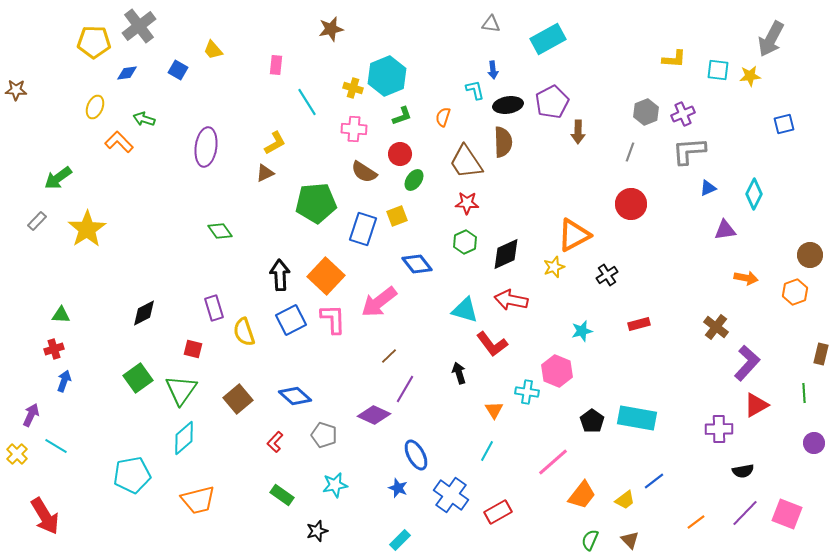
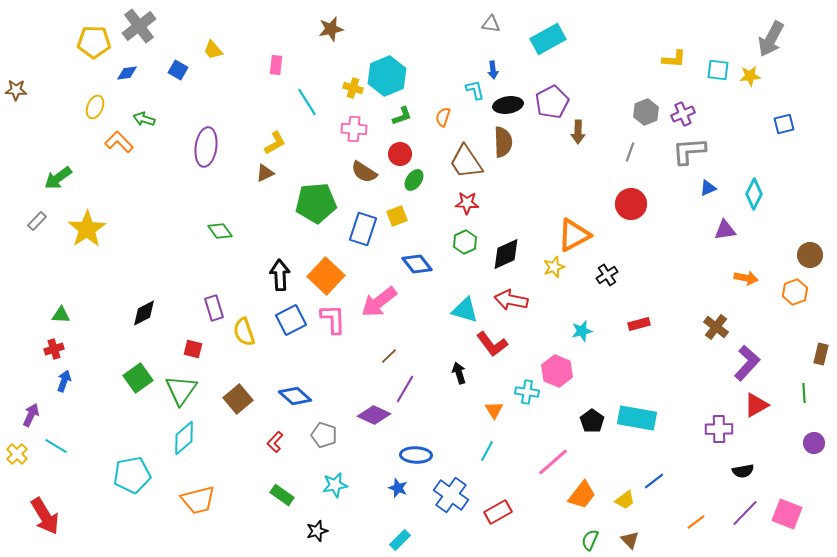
blue ellipse at (416, 455): rotated 60 degrees counterclockwise
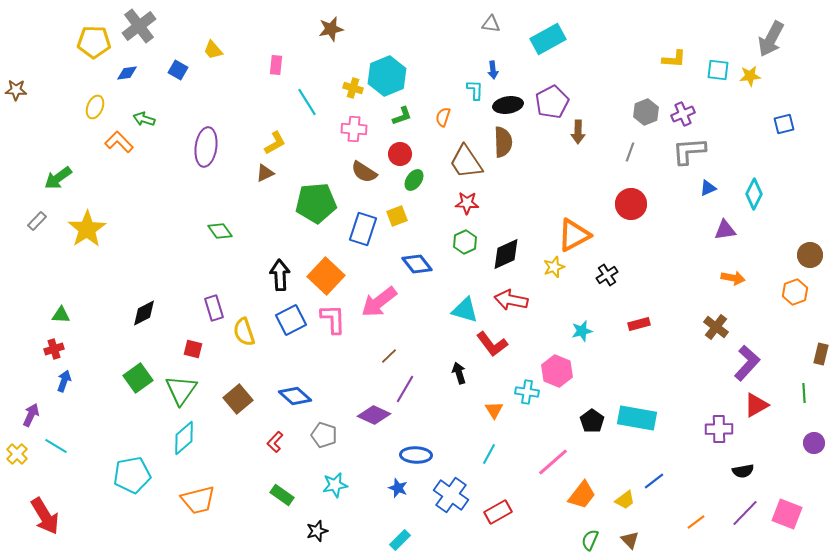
cyan L-shape at (475, 90): rotated 15 degrees clockwise
orange arrow at (746, 278): moved 13 px left
cyan line at (487, 451): moved 2 px right, 3 px down
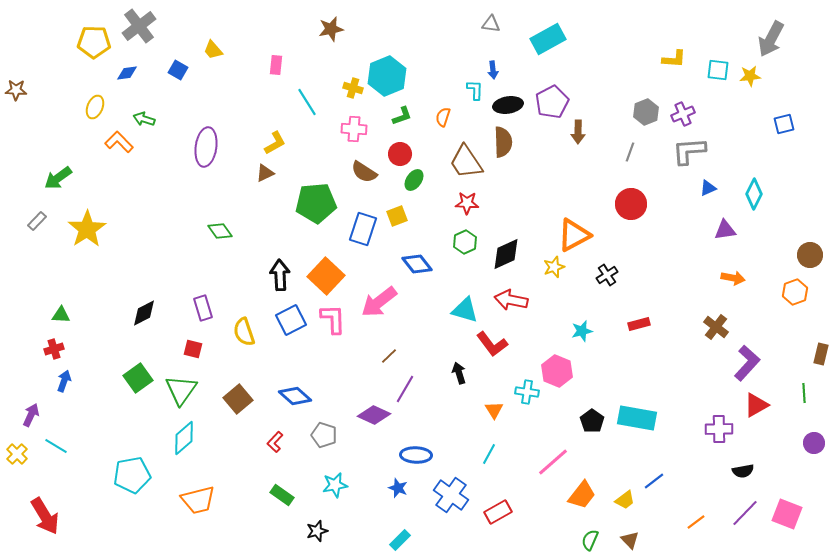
purple rectangle at (214, 308): moved 11 px left
